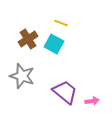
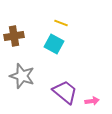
brown cross: moved 14 px left, 3 px up; rotated 24 degrees clockwise
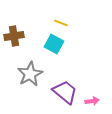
gray star: moved 8 px right, 2 px up; rotated 25 degrees clockwise
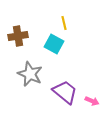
yellow line: moved 3 px right; rotated 56 degrees clockwise
brown cross: moved 4 px right
gray star: rotated 20 degrees counterclockwise
pink arrow: rotated 32 degrees clockwise
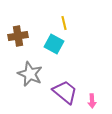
pink arrow: rotated 64 degrees clockwise
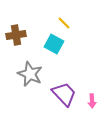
yellow line: rotated 32 degrees counterclockwise
brown cross: moved 2 px left, 1 px up
purple trapezoid: moved 1 px left, 2 px down; rotated 8 degrees clockwise
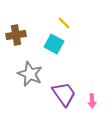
purple trapezoid: rotated 8 degrees clockwise
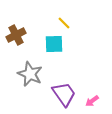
brown cross: rotated 18 degrees counterclockwise
cyan square: rotated 30 degrees counterclockwise
pink arrow: rotated 56 degrees clockwise
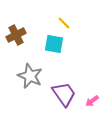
cyan square: rotated 12 degrees clockwise
gray star: moved 2 px down
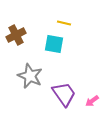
yellow line: rotated 32 degrees counterclockwise
